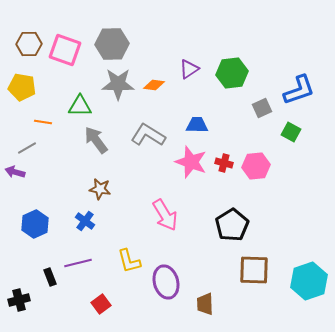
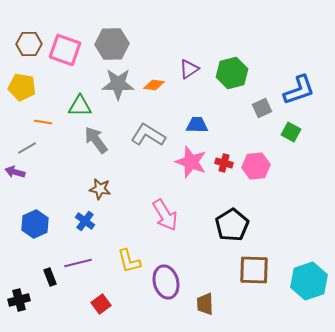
green hexagon: rotated 8 degrees counterclockwise
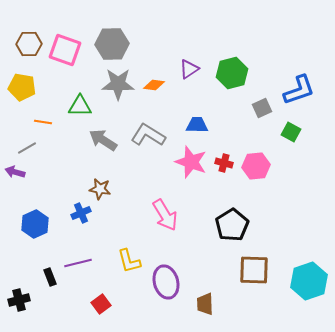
gray arrow: moved 7 px right; rotated 20 degrees counterclockwise
blue cross: moved 4 px left, 8 px up; rotated 30 degrees clockwise
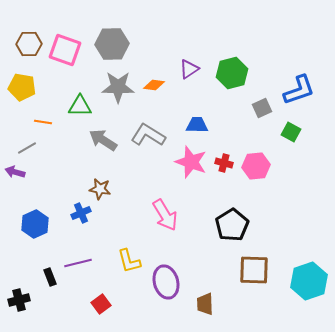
gray star: moved 3 px down
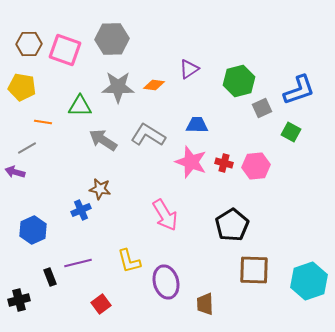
gray hexagon: moved 5 px up
green hexagon: moved 7 px right, 8 px down
blue cross: moved 3 px up
blue hexagon: moved 2 px left, 6 px down
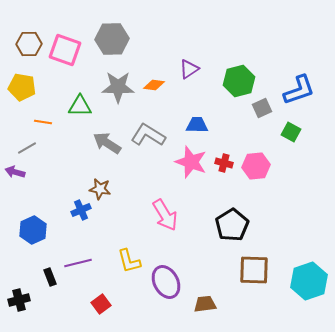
gray arrow: moved 4 px right, 3 px down
purple ellipse: rotated 12 degrees counterclockwise
brown trapezoid: rotated 85 degrees clockwise
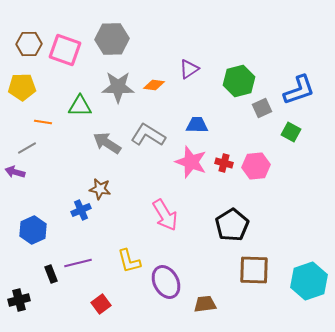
yellow pentagon: rotated 12 degrees counterclockwise
black rectangle: moved 1 px right, 3 px up
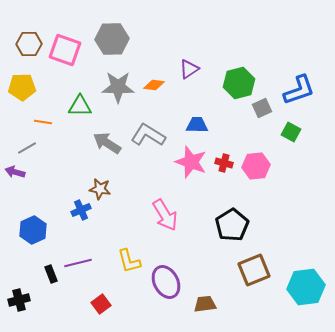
green hexagon: moved 2 px down
brown square: rotated 24 degrees counterclockwise
cyan hexagon: moved 3 px left, 6 px down; rotated 12 degrees clockwise
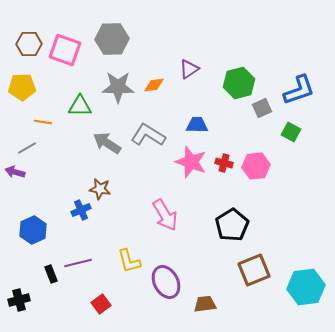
orange diamond: rotated 15 degrees counterclockwise
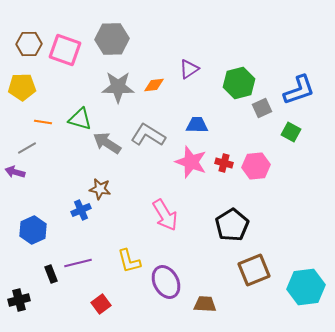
green triangle: moved 13 px down; rotated 15 degrees clockwise
brown trapezoid: rotated 10 degrees clockwise
